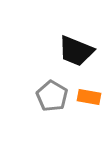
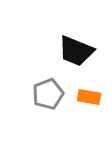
gray pentagon: moved 4 px left, 2 px up; rotated 20 degrees clockwise
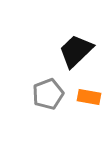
black trapezoid: rotated 114 degrees clockwise
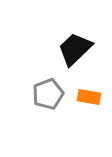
black trapezoid: moved 1 px left, 2 px up
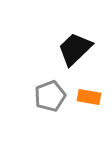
gray pentagon: moved 2 px right, 2 px down
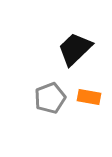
gray pentagon: moved 2 px down
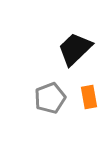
orange rectangle: rotated 70 degrees clockwise
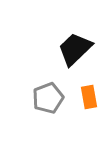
gray pentagon: moved 2 px left
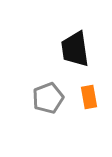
black trapezoid: rotated 54 degrees counterclockwise
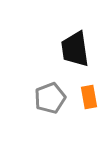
gray pentagon: moved 2 px right
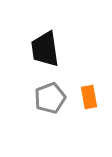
black trapezoid: moved 30 px left
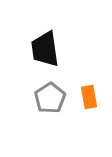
gray pentagon: rotated 12 degrees counterclockwise
